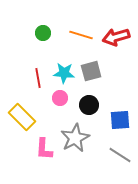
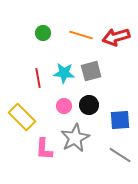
pink circle: moved 4 px right, 8 px down
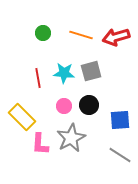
gray star: moved 4 px left
pink L-shape: moved 4 px left, 5 px up
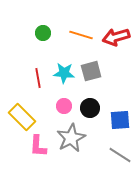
black circle: moved 1 px right, 3 px down
pink L-shape: moved 2 px left, 2 px down
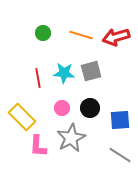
pink circle: moved 2 px left, 2 px down
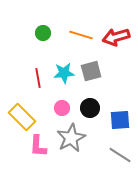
cyan star: rotated 10 degrees counterclockwise
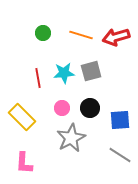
pink L-shape: moved 14 px left, 17 px down
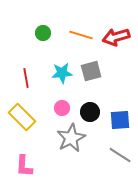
cyan star: moved 2 px left
red line: moved 12 px left
black circle: moved 4 px down
pink L-shape: moved 3 px down
